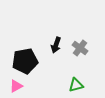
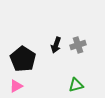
gray cross: moved 2 px left, 3 px up; rotated 35 degrees clockwise
black pentagon: moved 2 px left, 2 px up; rotated 30 degrees counterclockwise
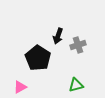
black arrow: moved 2 px right, 9 px up
black pentagon: moved 15 px right, 1 px up
pink triangle: moved 4 px right, 1 px down
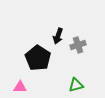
pink triangle: rotated 32 degrees clockwise
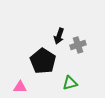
black arrow: moved 1 px right
black pentagon: moved 5 px right, 3 px down
green triangle: moved 6 px left, 2 px up
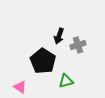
green triangle: moved 4 px left, 2 px up
pink triangle: rotated 32 degrees clockwise
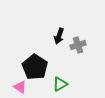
black pentagon: moved 8 px left, 6 px down
green triangle: moved 6 px left, 3 px down; rotated 14 degrees counterclockwise
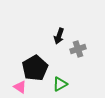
gray cross: moved 4 px down
black pentagon: moved 1 px down; rotated 10 degrees clockwise
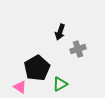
black arrow: moved 1 px right, 4 px up
black pentagon: moved 2 px right
